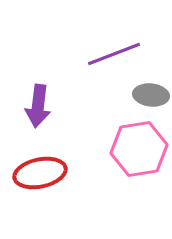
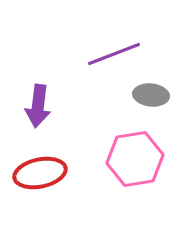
pink hexagon: moved 4 px left, 10 px down
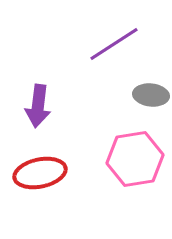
purple line: moved 10 px up; rotated 12 degrees counterclockwise
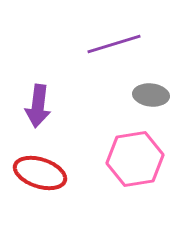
purple line: rotated 16 degrees clockwise
red ellipse: rotated 30 degrees clockwise
